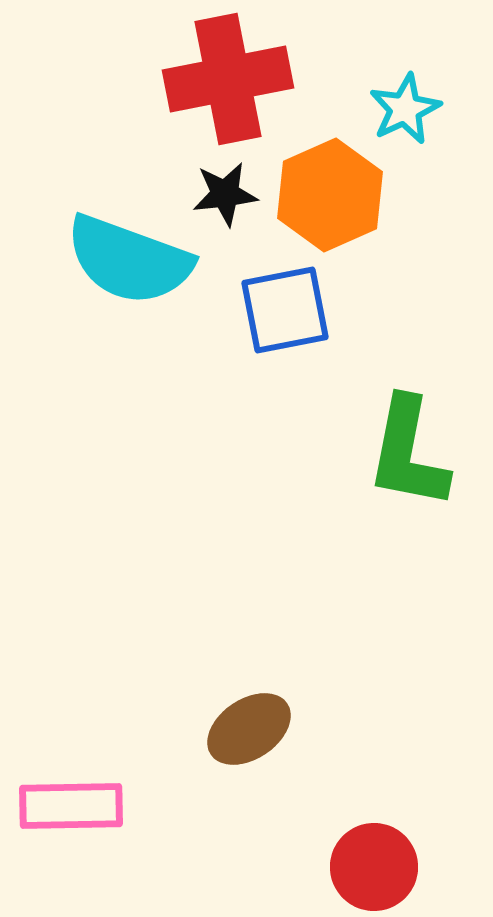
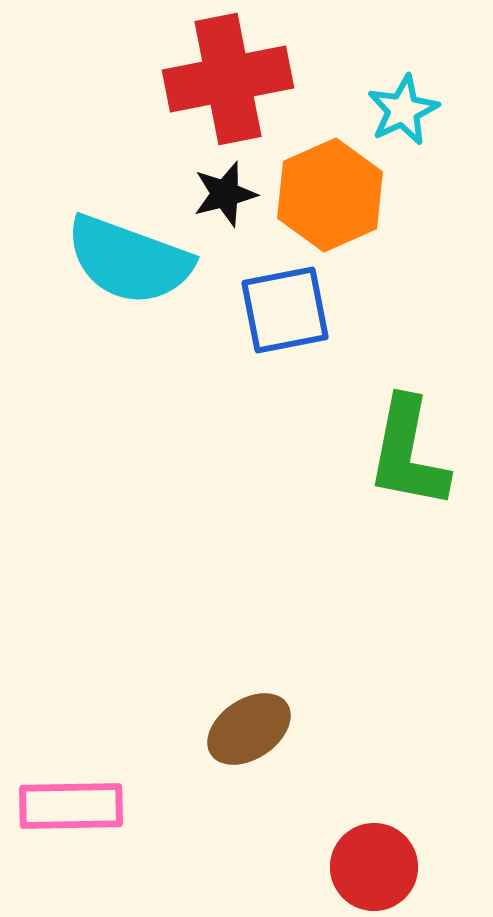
cyan star: moved 2 px left, 1 px down
black star: rotated 8 degrees counterclockwise
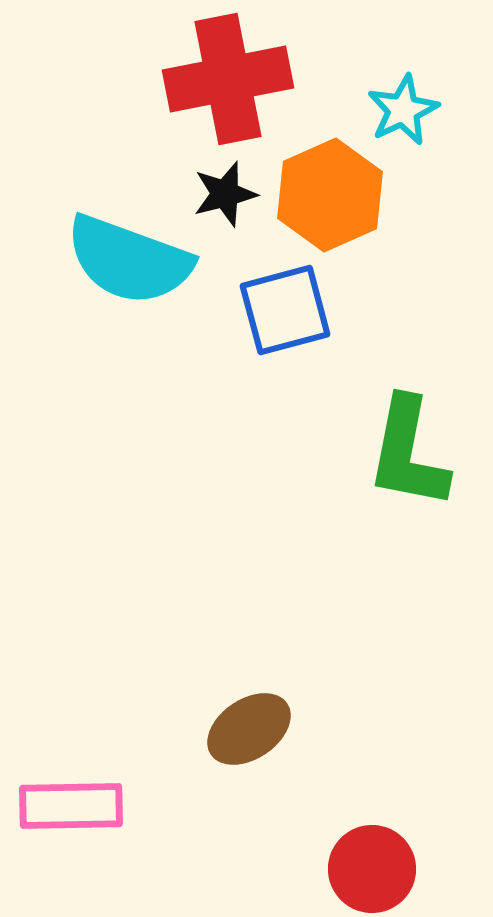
blue square: rotated 4 degrees counterclockwise
red circle: moved 2 px left, 2 px down
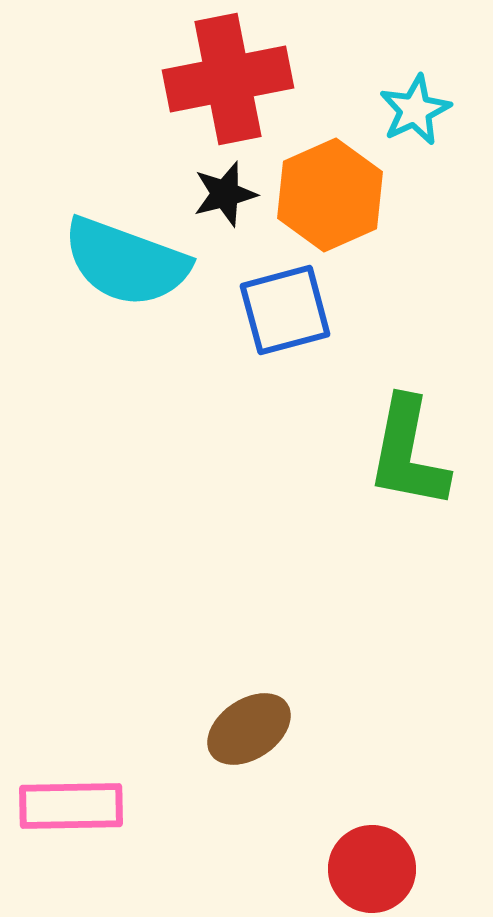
cyan star: moved 12 px right
cyan semicircle: moved 3 px left, 2 px down
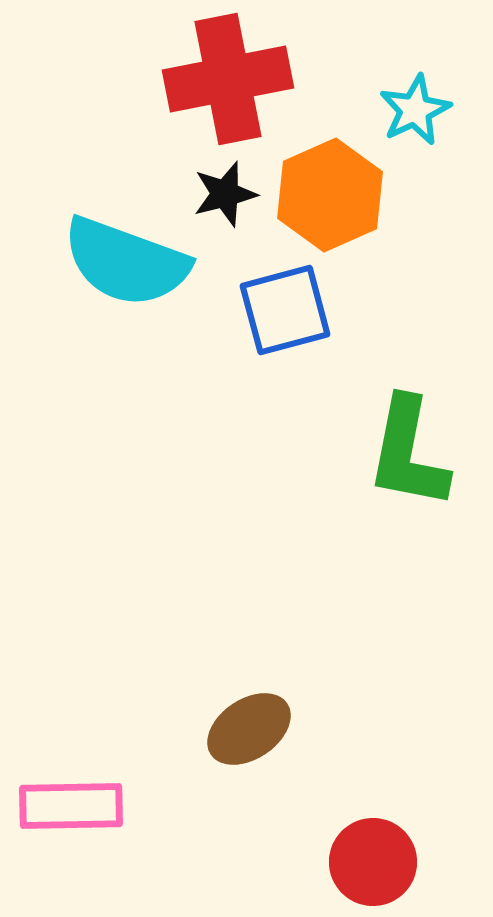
red circle: moved 1 px right, 7 px up
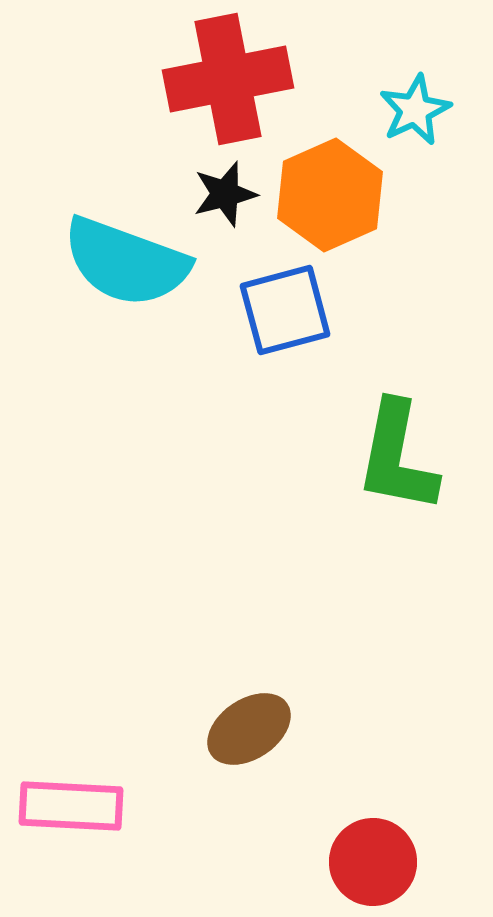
green L-shape: moved 11 px left, 4 px down
pink rectangle: rotated 4 degrees clockwise
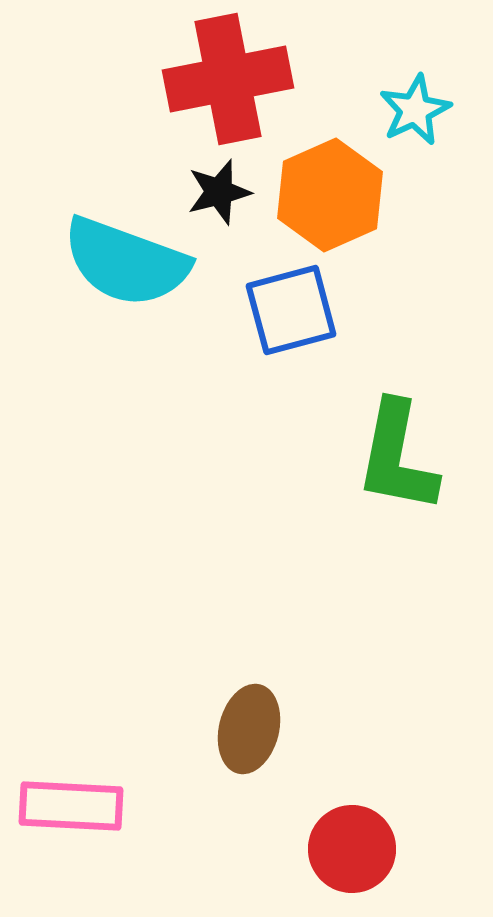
black star: moved 6 px left, 2 px up
blue square: moved 6 px right
brown ellipse: rotated 42 degrees counterclockwise
red circle: moved 21 px left, 13 px up
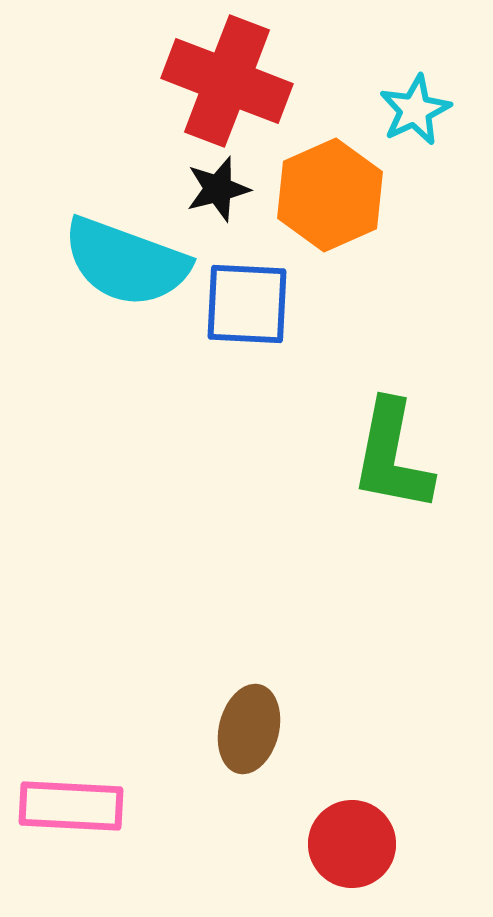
red cross: moved 1 px left, 2 px down; rotated 32 degrees clockwise
black star: moved 1 px left, 3 px up
blue square: moved 44 px left, 6 px up; rotated 18 degrees clockwise
green L-shape: moved 5 px left, 1 px up
red circle: moved 5 px up
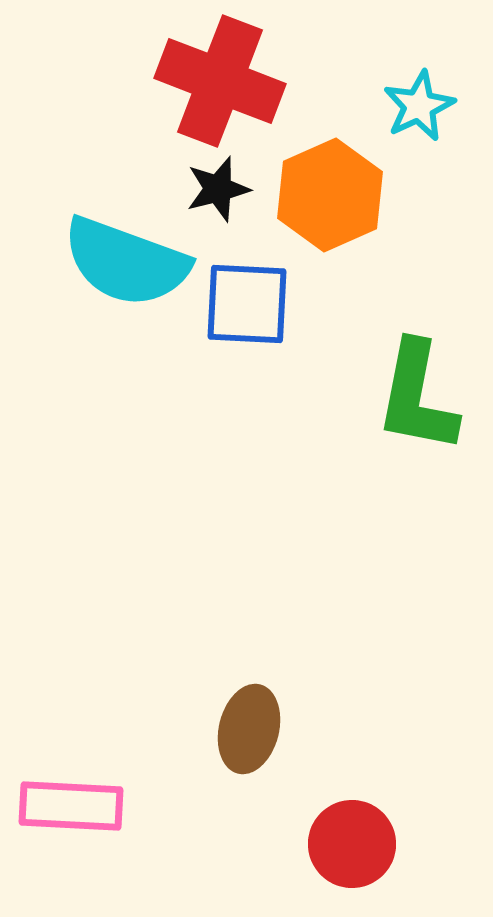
red cross: moved 7 px left
cyan star: moved 4 px right, 4 px up
green L-shape: moved 25 px right, 59 px up
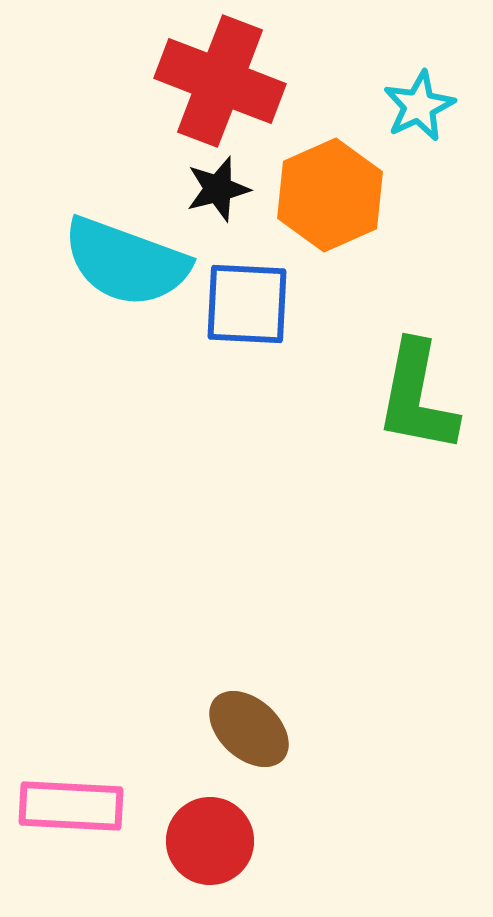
brown ellipse: rotated 62 degrees counterclockwise
red circle: moved 142 px left, 3 px up
